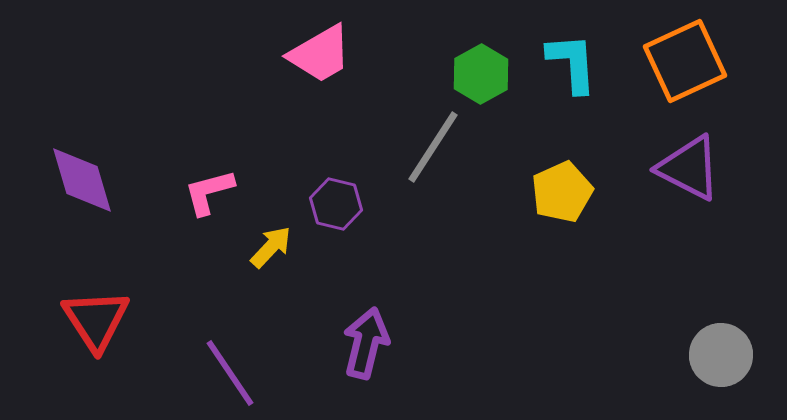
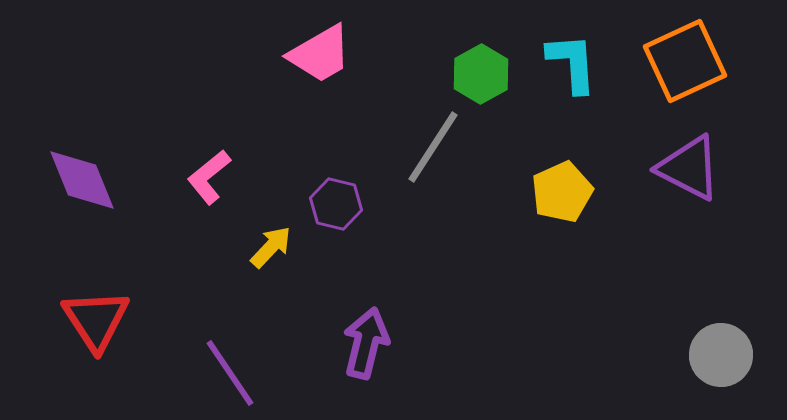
purple diamond: rotated 6 degrees counterclockwise
pink L-shape: moved 15 px up; rotated 24 degrees counterclockwise
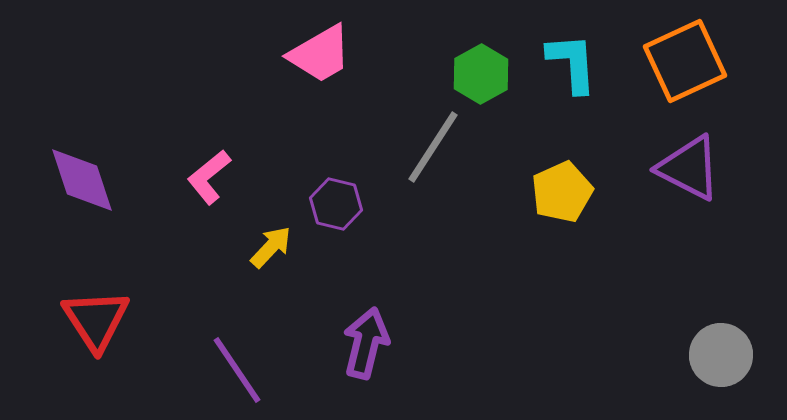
purple diamond: rotated 4 degrees clockwise
purple line: moved 7 px right, 3 px up
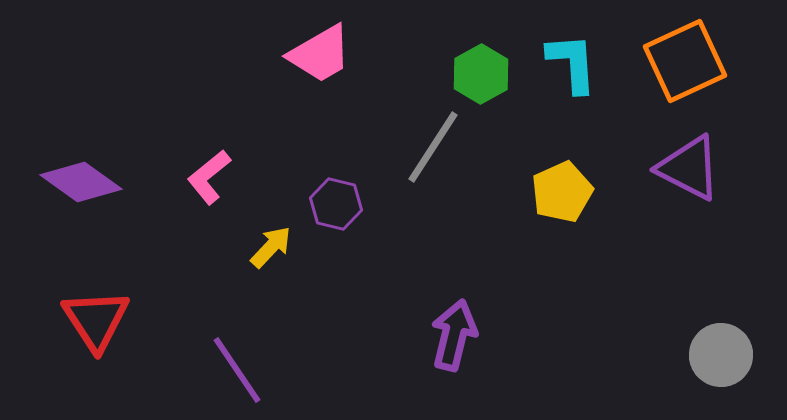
purple diamond: moved 1 px left, 2 px down; rotated 36 degrees counterclockwise
purple arrow: moved 88 px right, 8 px up
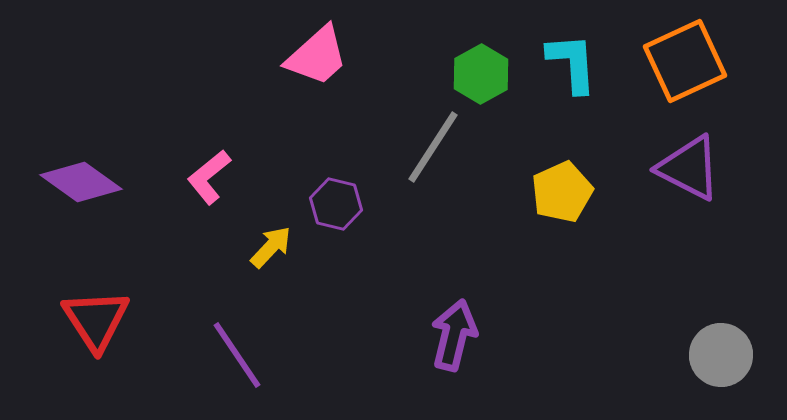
pink trapezoid: moved 3 px left, 2 px down; rotated 12 degrees counterclockwise
purple line: moved 15 px up
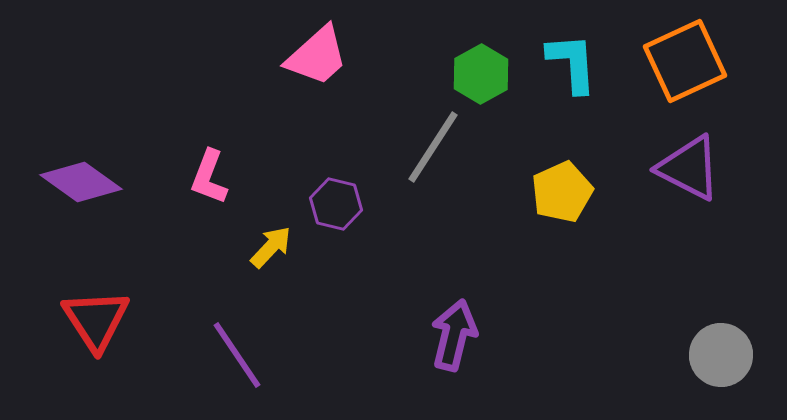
pink L-shape: rotated 30 degrees counterclockwise
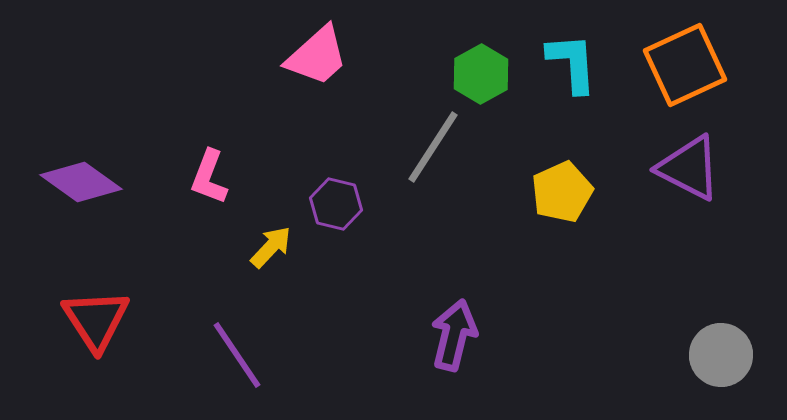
orange square: moved 4 px down
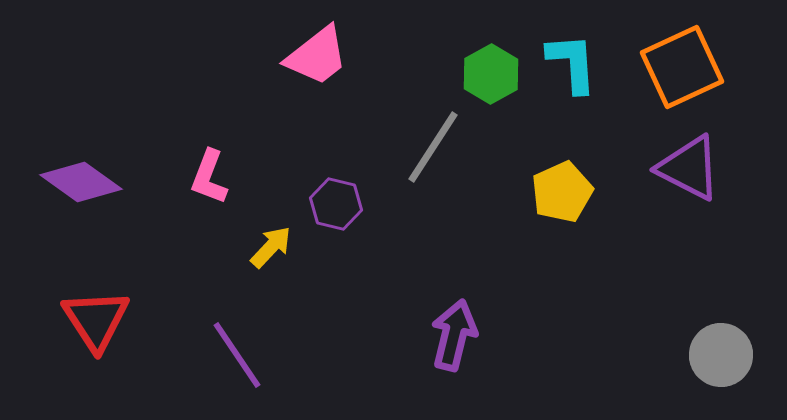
pink trapezoid: rotated 4 degrees clockwise
orange square: moved 3 px left, 2 px down
green hexagon: moved 10 px right
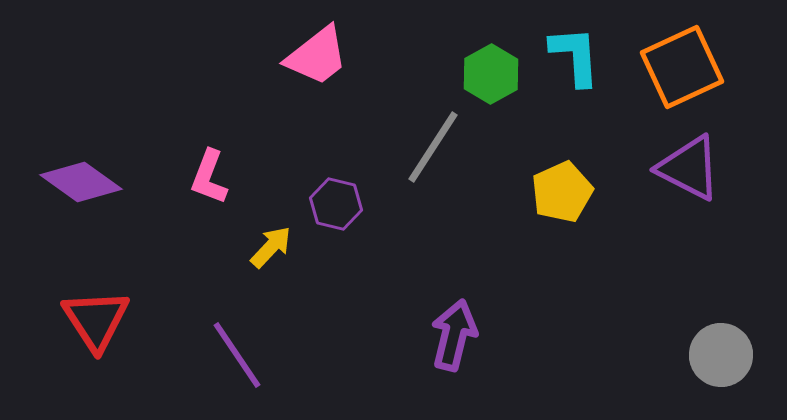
cyan L-shape: moved 3 px right, 7 px up
